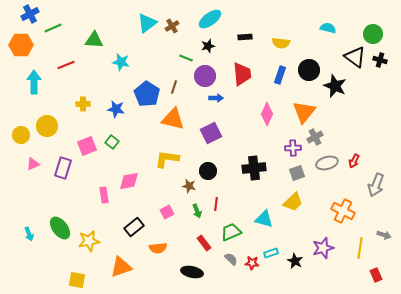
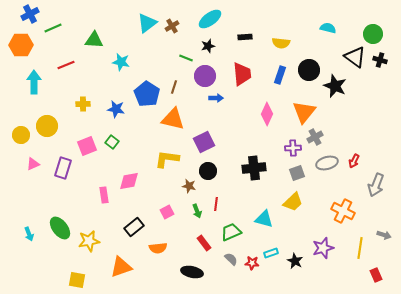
purple square at (211, 133): moved 7 px left, 9 px down
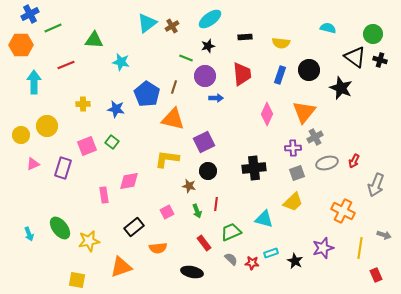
black star at (335, 86): moved 6 px right, 2 px down
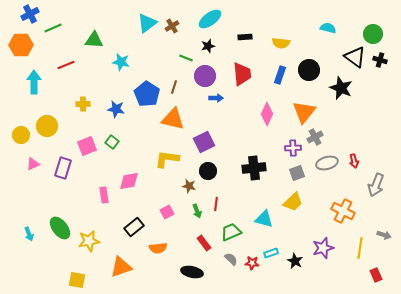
red arrow at (354, 161): rotated 40 degrees counterclockwise
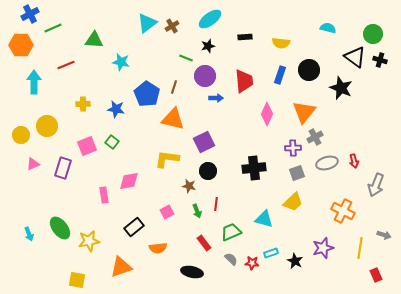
red trapezoid at (242, 74): moved 2 px right, 7 px down
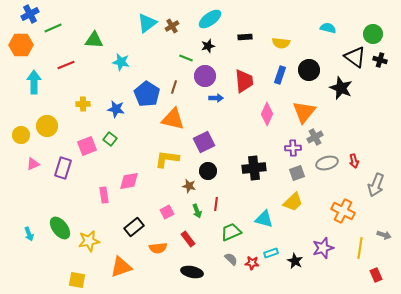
green square at (112, 142): moved 2 px left, 3 px up
red rectangle at (204, 243): moved 16 px left, 4 px up
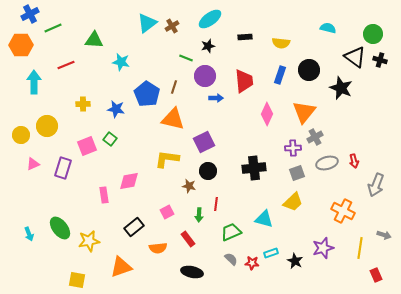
green arrow at (197, 211): moved 2 px right, 4 px down; rotated 24 degrees clockwise
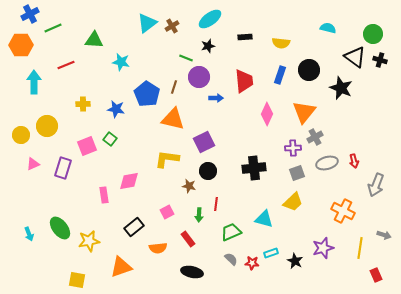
purple circle at (205, 76): moved 6 px left, 1 px down
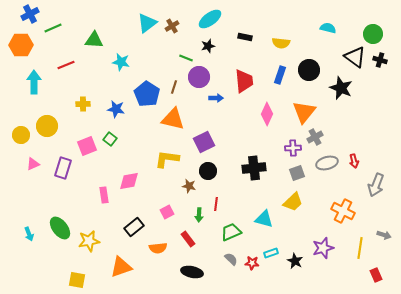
black rectangle at (245, 37): rotated 16 degrees clockwise
